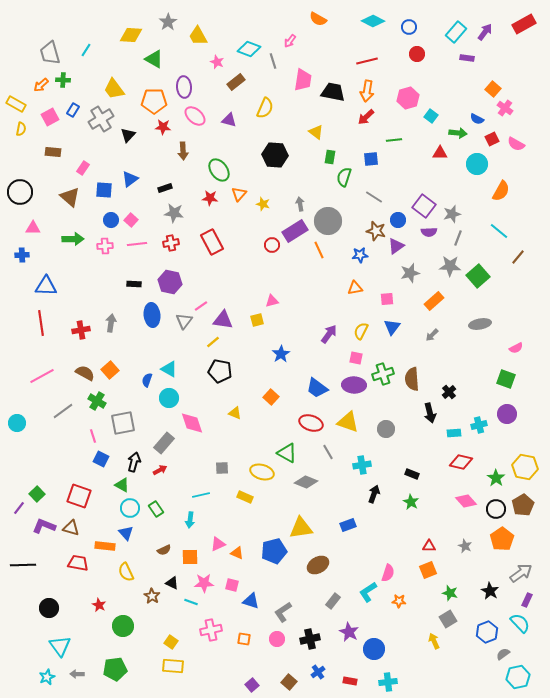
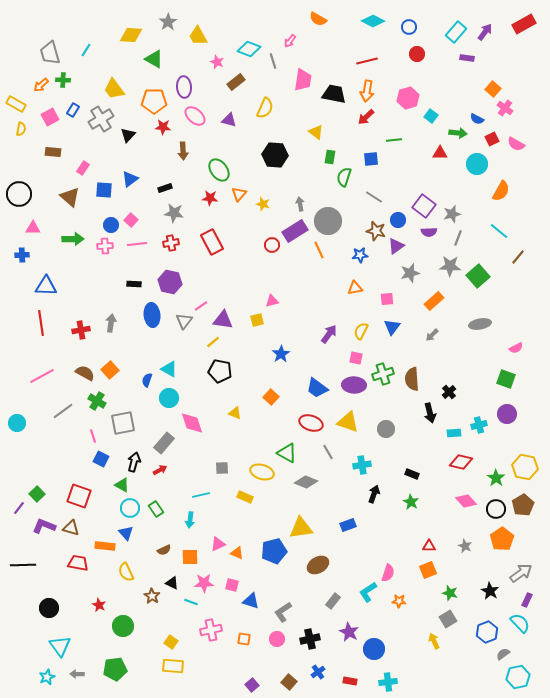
black trapezoid at (333, 92): moved 1 px right, 2 px down
black circle at (20, 192): moved 1 px left, 2 px down
blue circle at (111, 220): moved 5 px down
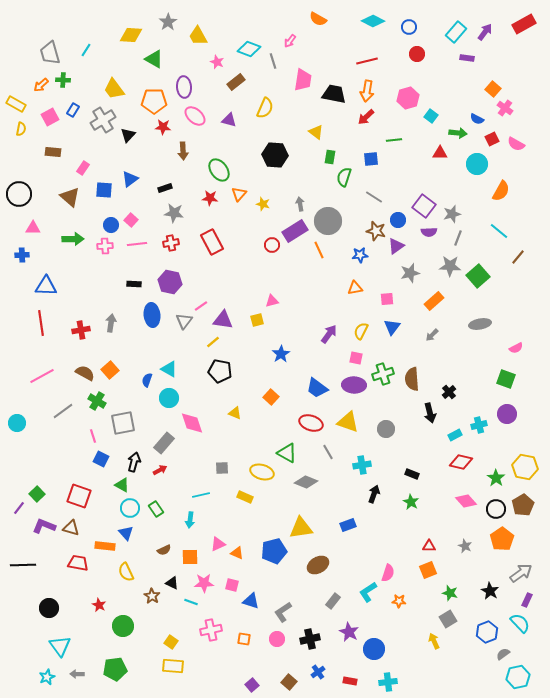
gray cross at (101, 119): moved 2 px right, 1 px down
cyan rectangle at (454, 433): moved 1 px right, 2 px down; rotated 24 degrees counterclockwise
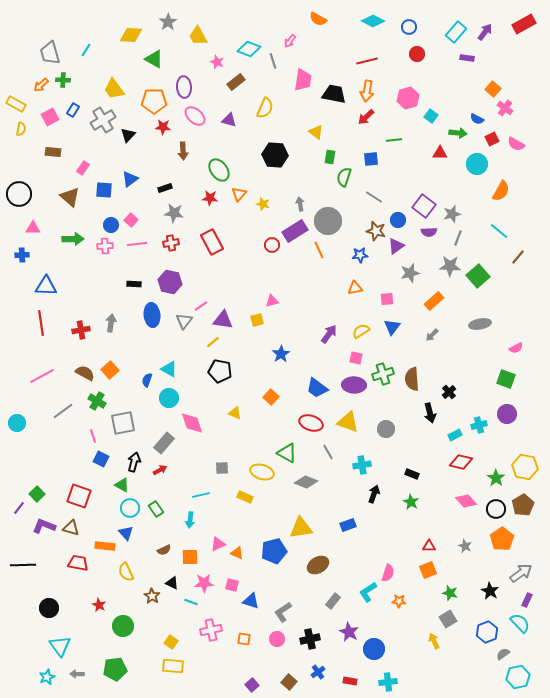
yellow semicircle at (361, 331): rotated 30 degrees clockwise
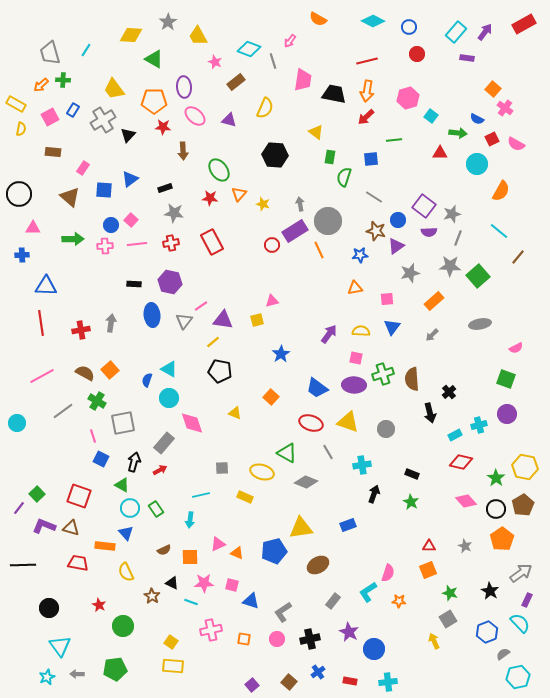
pink star at (217, 62): moved 2 px left
yellow semicircle at (361, 331): rotated 36 degrees clockwise
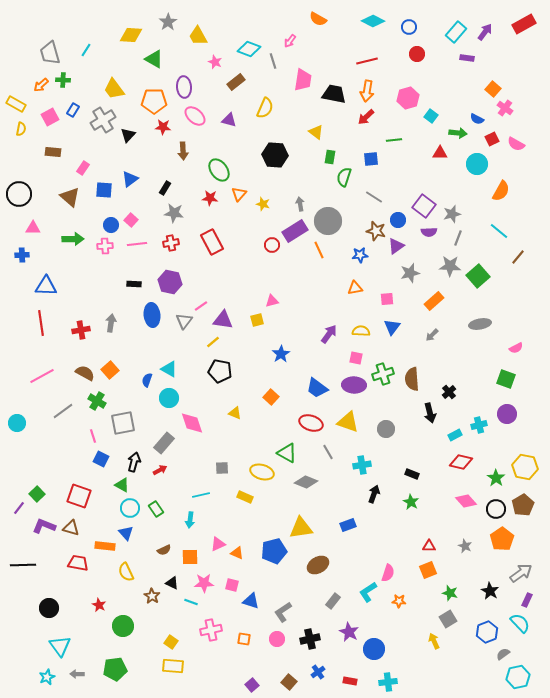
black rectangle at (165, 188): rotated 40 degrees counterclockwise
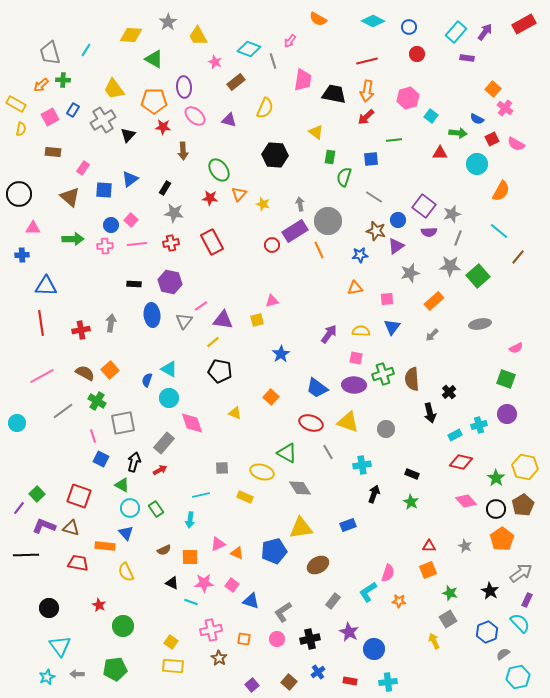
gray diamond at (306, 482): moved 6 px left, 6 px down; rotated 35 degrees clockwise
black line at (23, 565): moved 3 px right, 10 px up
pink square at (232, 585): rotated 24 degrees clockwise
brown star at (152, 596): moved 67 px right, 62 px down
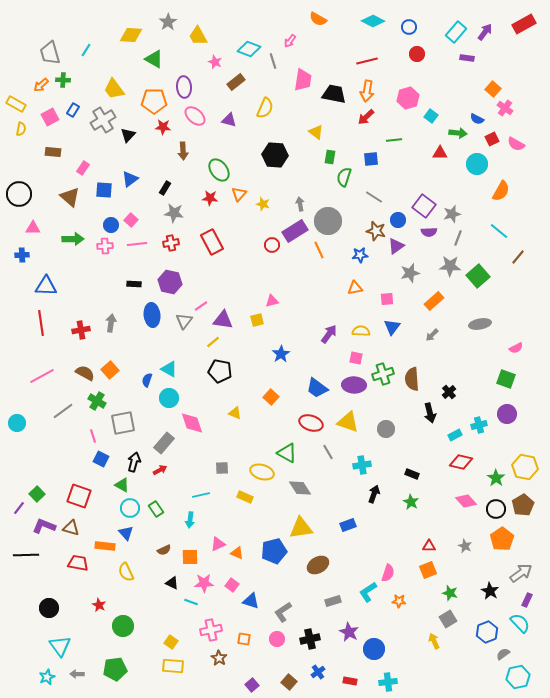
gray rectangle at (333, 601): rotated 35 degrees clockwise
